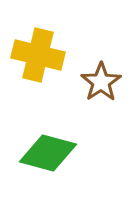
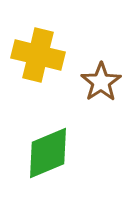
green diamond: rotated 38 degrees counterclockwise
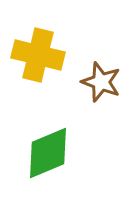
brown star: rotated 18 degrees counterclockwise
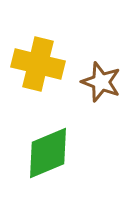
yellow cross: moved 9 px down
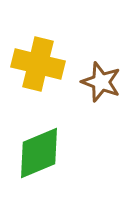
green diamond: moved 9 px left
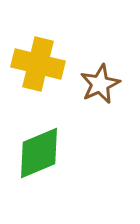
brown star: moved 1 px left, 2 px down; rotated 27 degrees clockwise
